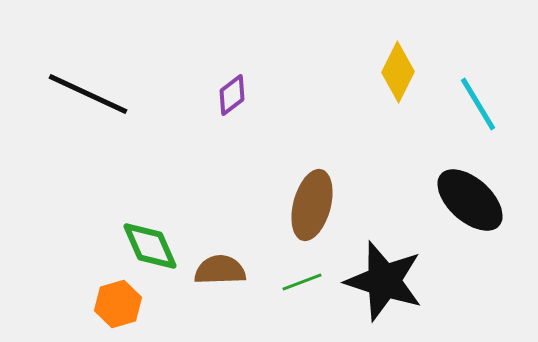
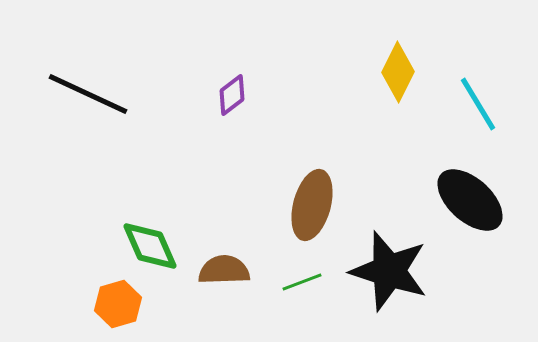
brown semicircle: moved 4 px right
black star: moved 5 px right, 10 px up
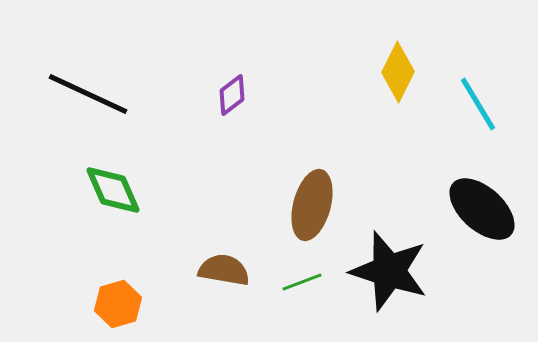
black ellipse: moved 12 px right, 9 px down
green diamond: moved 37 px left, 56 px up
brown semicircle: rotated 12 degrees clockwise
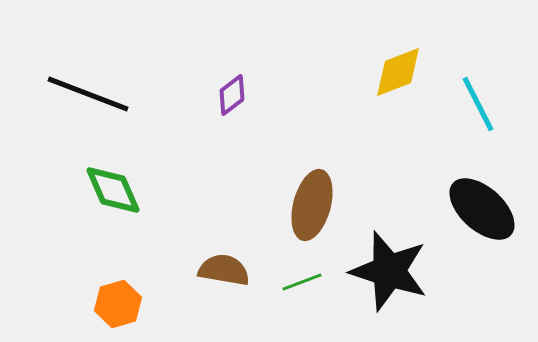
yellow diamond: rotated 42 degrees clockwise
black line: rotated 4 degrees counterclockwise
cyan line: rotated 4 degrees clockwise
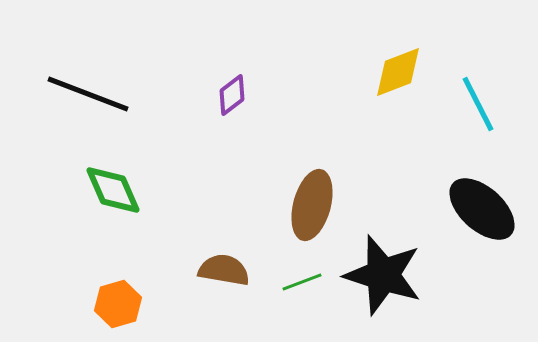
black star: moved 6 px left, 4 px down
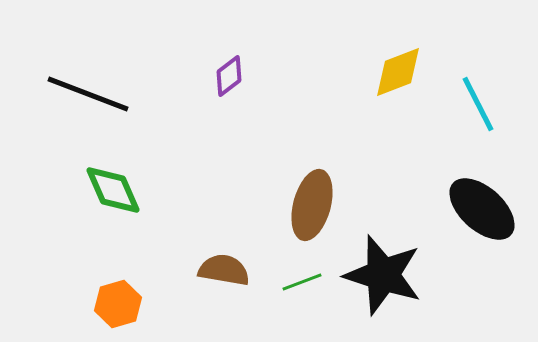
purple diamond: moved 3 px left, 19 px up
